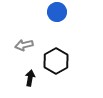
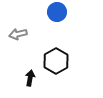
gray arrow: moved 6 px left, 11 px up
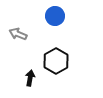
blue circle: moved 2 px left, 4 px down
gray arrow: rotated 36 degrees clockwise
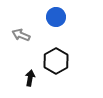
blue circle: moved 1 px right, 1 px down
gray arrow: moved 3 px right, 1 px down
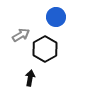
gray arrow: rotated 126 degrees clockwise
black hexagon: moved 11 px left, 12 px up
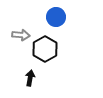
gray arrow: rotated 36 degrees clockwise
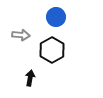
black hexagon: moved 7 px right, 1 px down
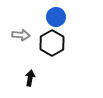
black hexagon: moved 7 px up
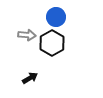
gray arrow: moved 6 px right
black arrow: rotated 49 degrees clockwise
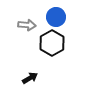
gray arrow: moved 10 px up
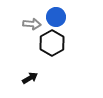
gray arrow: moved 5 px right, 1 px up
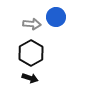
black hexagon: moved 21 px left, 10 px down
black arrow: rotated 49 degrees clockwise
